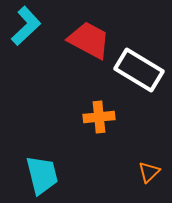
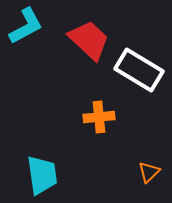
cyan L-shape: rotated 15 degrees clockwise
red trapezoid: rotated 15 degrees clockwise
cyan trapezoid: rotated 6 degrees clockwise
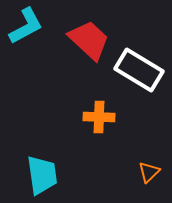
orange cross: rotated 8 degrees clockwise
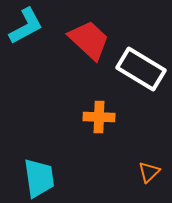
white rectangle: moved 2 px right, 1 px up
cyan trapezoid: moved 3 px left, 3 px down
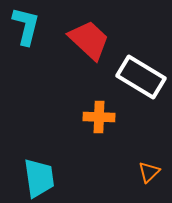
cyan L-shape: rotated 48 degrees counterclockwise
white rectangle: moved 8 px down
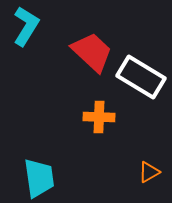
cyan L-shape: rotated 18 degrees clockwise
red trapezoid: moved 3 px right, 12 px down
orange triangle: rotated 15 degrees clockwise
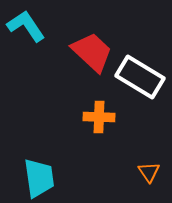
cyan L-shape: rotated 66 degrees counterclockwise
white rectangle: moved 1 px left
orange triangle: rotated 35 degrees counterclockwise
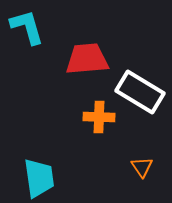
cyan L-shape: moved 1 px right, 1 px down; rotated 18 degrees clockwise
red trapezoid: moved 5 px left, 7 px down; rotated 48 degrees counterclockwise
white rectangle: moved 15 px down
orange triangle: moved 7 px left, 5 px up
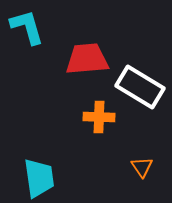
white rectangle: moved 5 px up
